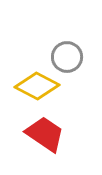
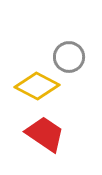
gray circle: moved 2 px right
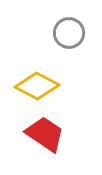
gray circle: moved 24 px up
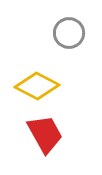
red trapezoid: rotated 27 degrees clockwise
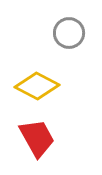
red trapezoid: moved 8 px left, 4 px down
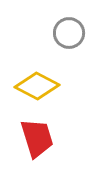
red trapezoid: rotated 12 degrees clockwise
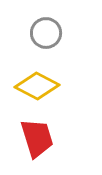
gray circle: moved 23 px left
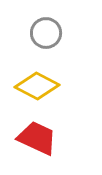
red trapezoid: rotated 48 degrees counterclockwise
